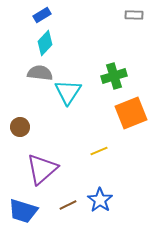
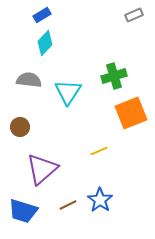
gray rectangle: rotated 24 degrees counterclockwise
gray semicircle: moved 11 px left, 7 px down
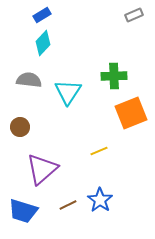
cyan diamond: moved 2 px left
green cross: rotated 15 degrees clockwise
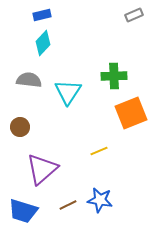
blue rectangle: rotated 18 degrees clockwise
blue star: rotated 25 degrees counterclockwise
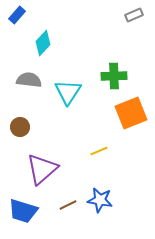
blue rectangle: moved 25 px left; rotated 36 degrees counterclockwise
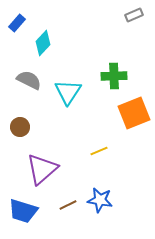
blue rectangle: moved 8 px down
gray semicircle: rotated 20 degrees clockwise
orange square: moved 3 px right
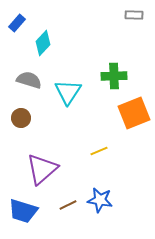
gray rectangle: rotated 24 degrees clockwise
gray semicircle: rotated 10 degrees counterclockwise
brown circle: moved 1 px right, 9 px up
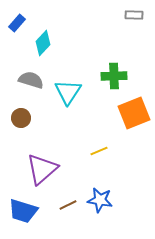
gray semicircle: moved 2 px right
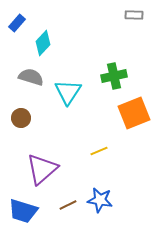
green cross: rotated 10 degrees counterclockwise
gray semicircle: moved 3 px up
